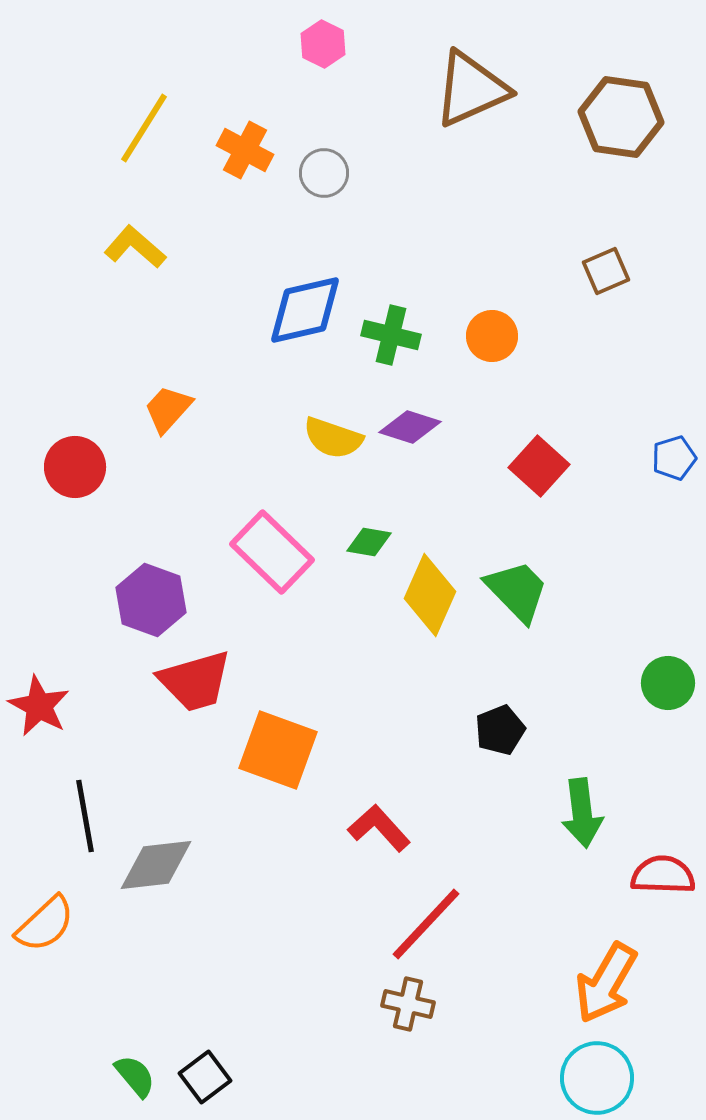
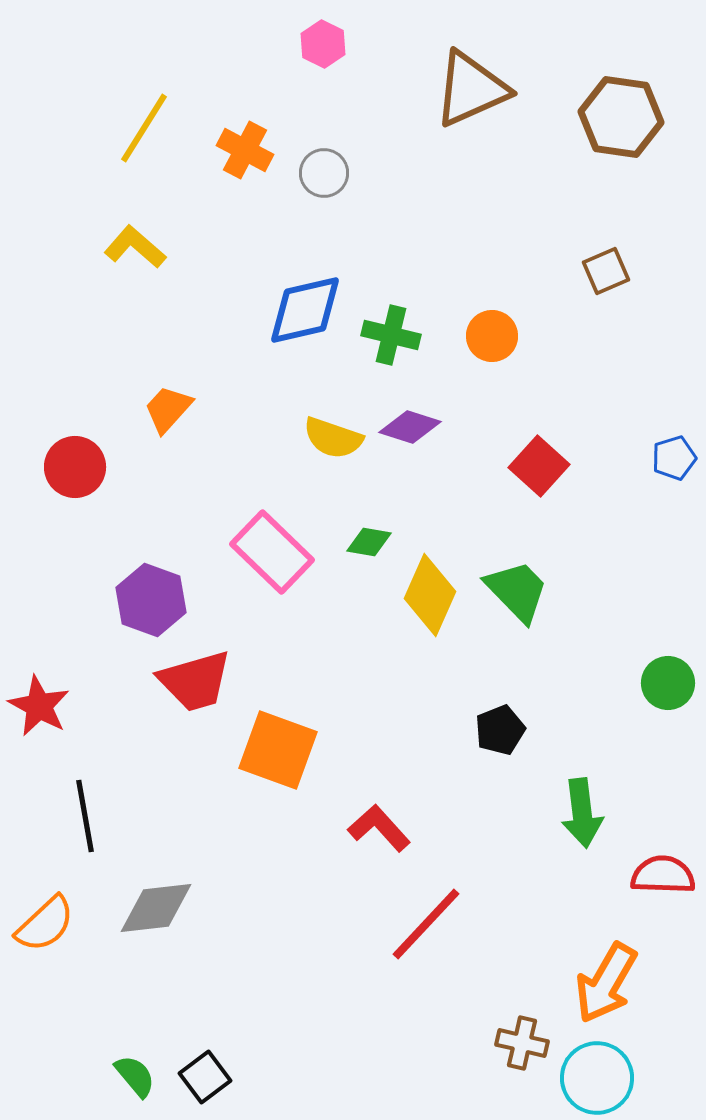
gray diamond: moved 43 px down
brown cross: moved 114 px right, 39 px down
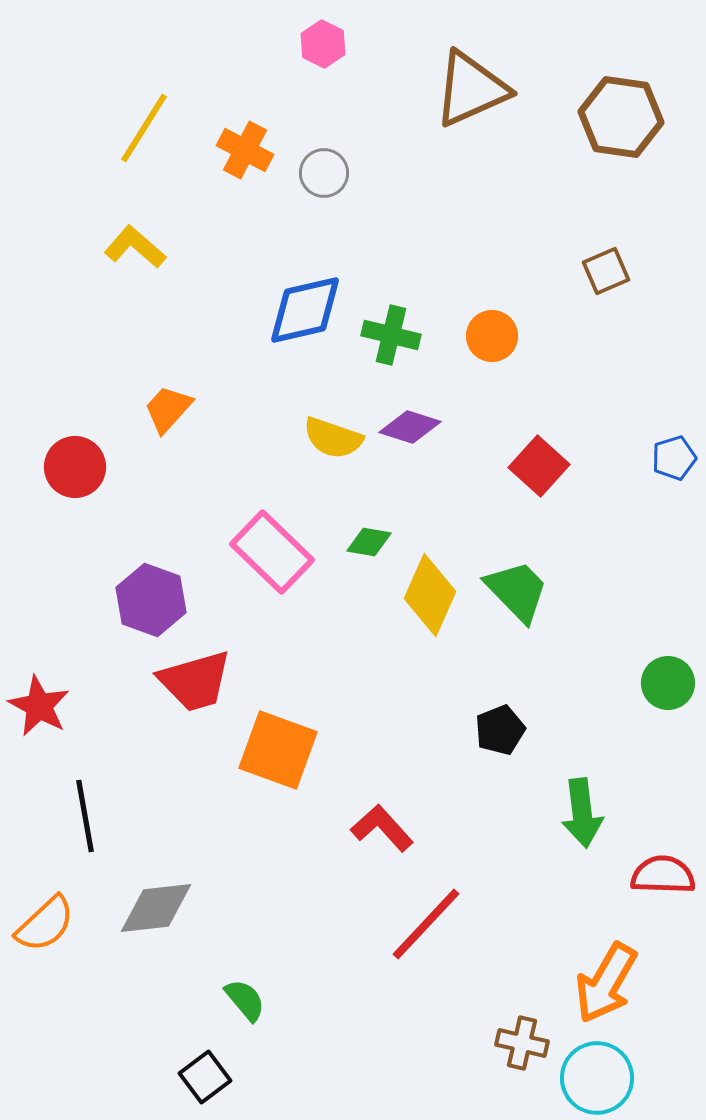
red L-shape: moved 3 px right
green semicircle: moved 110 px right, 76 px up
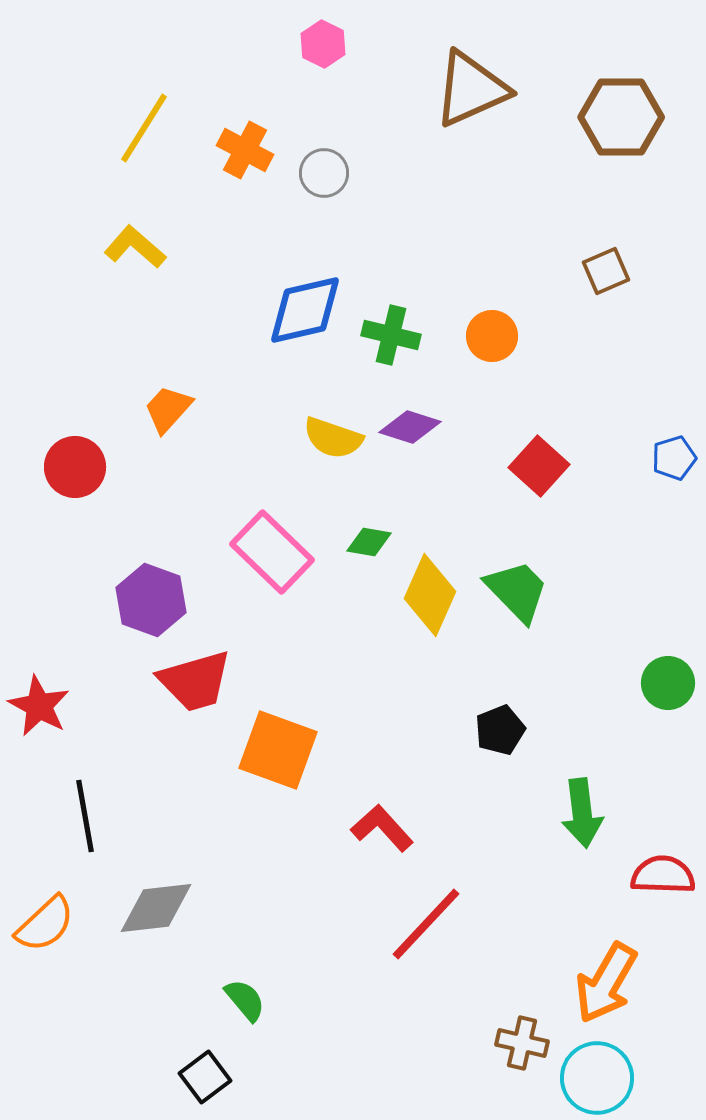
brown hexagon: rotated 8 degrees counterclockwise
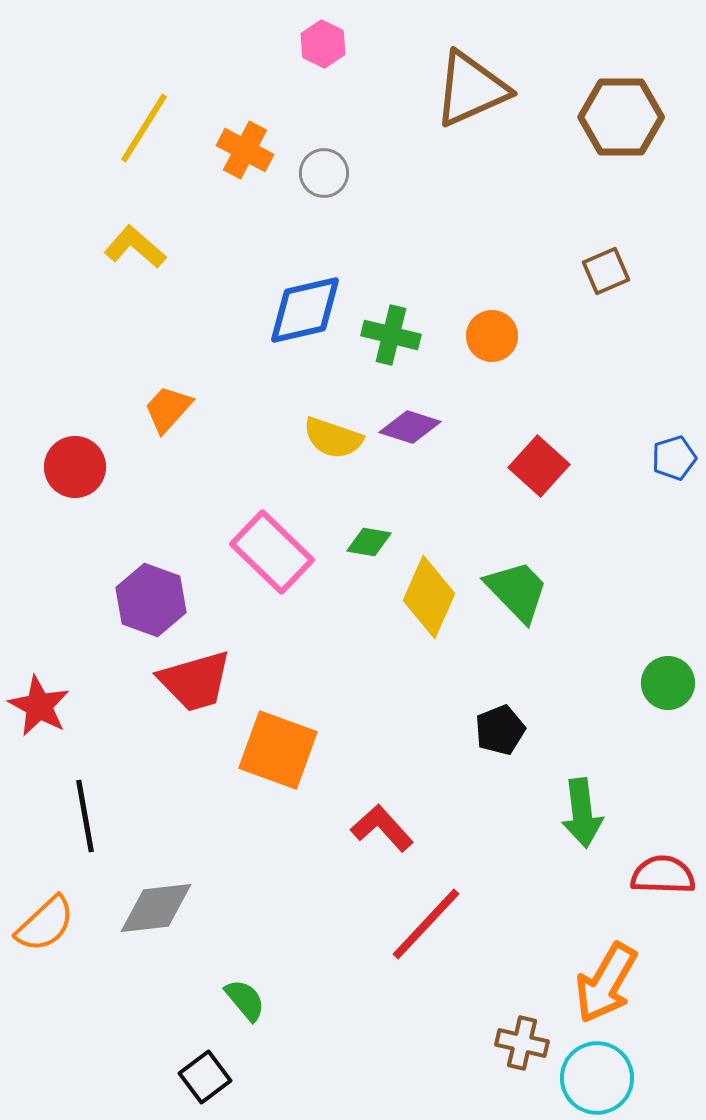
yellow diamond: moved 1 px left, 2 px down
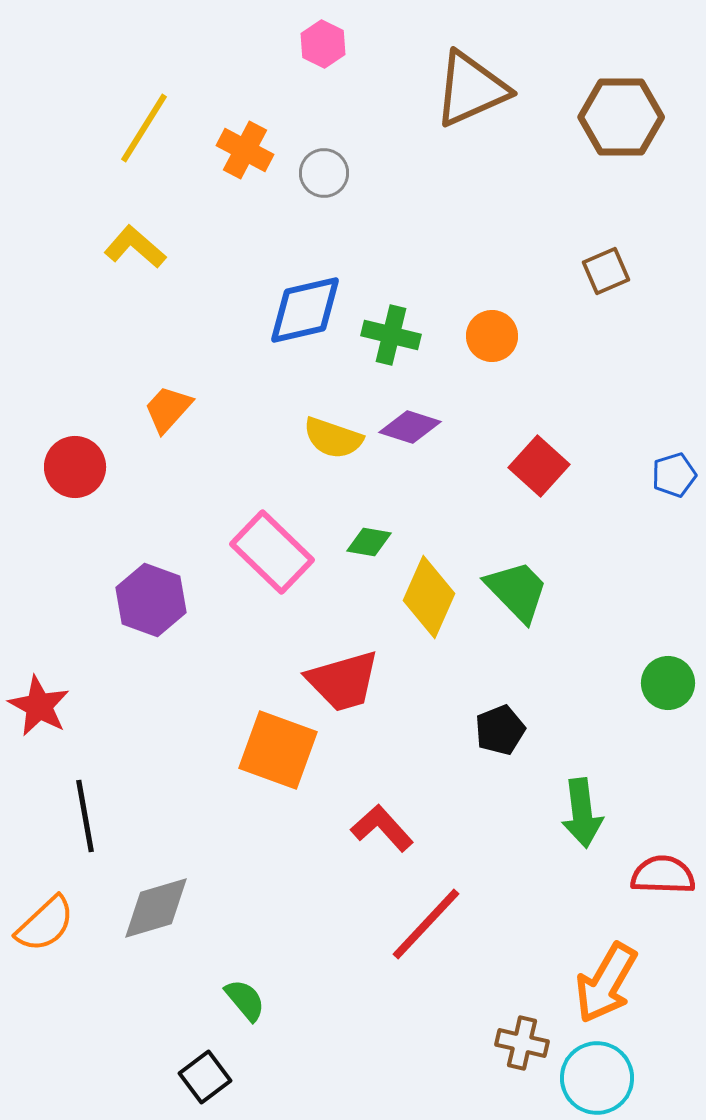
blue pentagon: moved 17 px down
red trapezoid: moved 148 px right
gray diamond: rotated 10 degrees counterclockwise
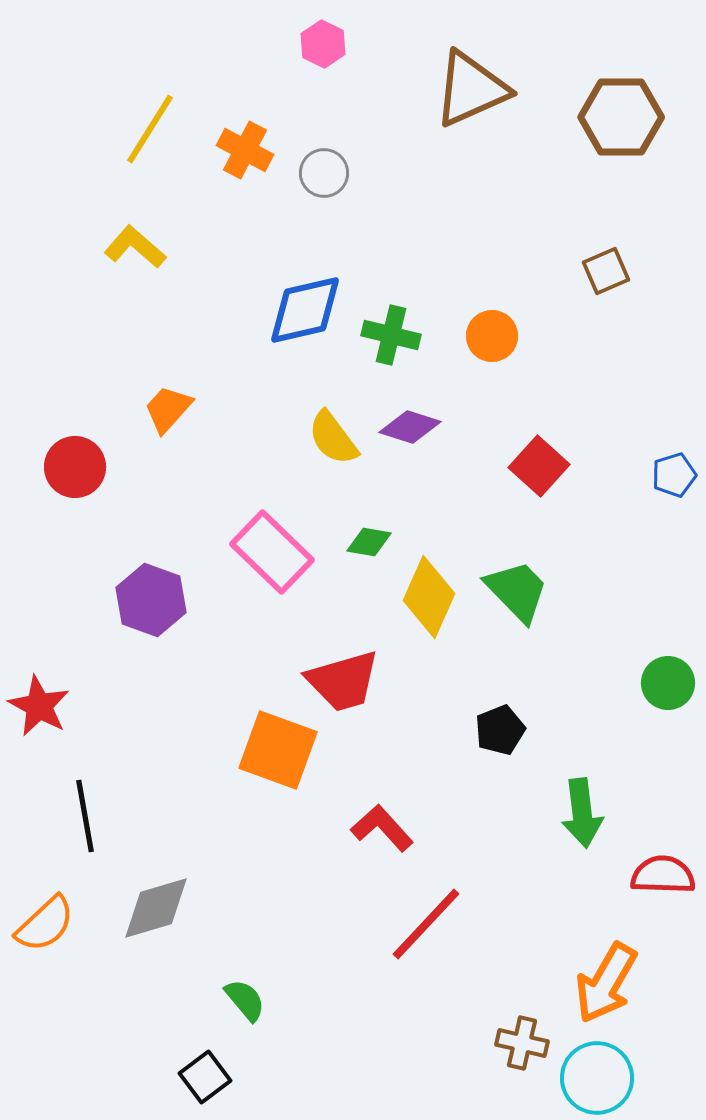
yellow line: moved 6 px right, 1 px down
yellow semicircle: rotated 34 degrees clockwise
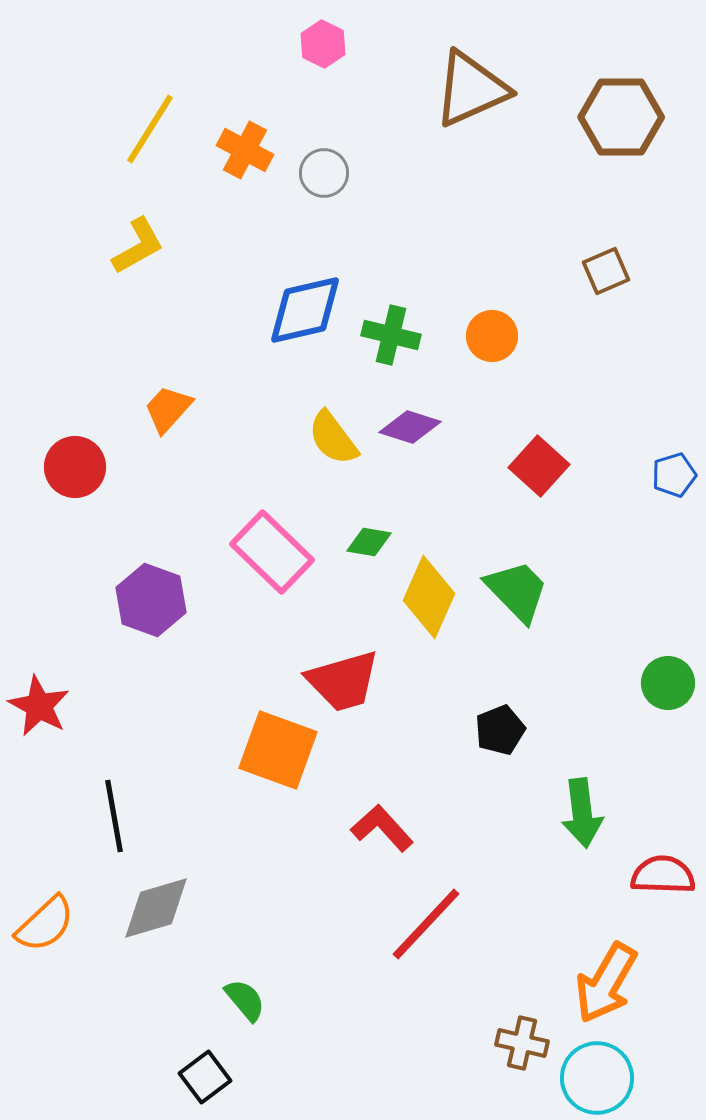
yellow L-shape: moved 3 px right, 1 px up; rotated 110 degrees clockwise
black line: moved 29 px right
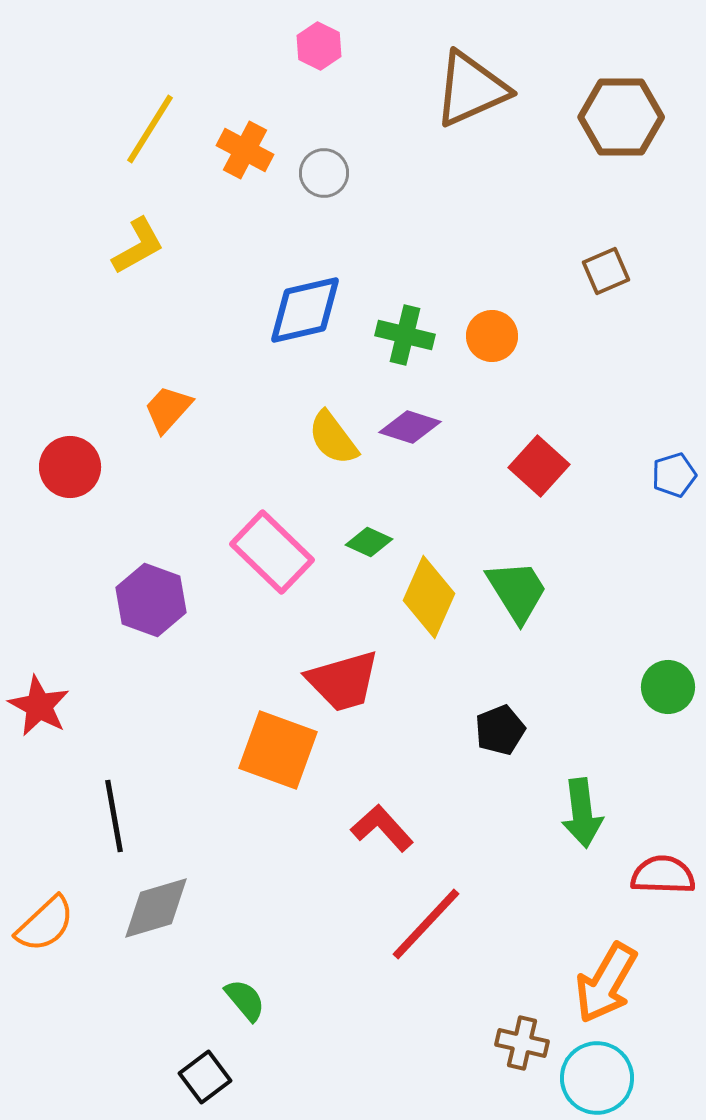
pink hexagon: moved 4 px left, 2 px down
green cross: moved 14 px right
red circle: moved 5 px left
green diamond: rotated 15 degrees clockwise
green trapezoid: rotated 12 degrees clockwise
green circle: moved 4 px down
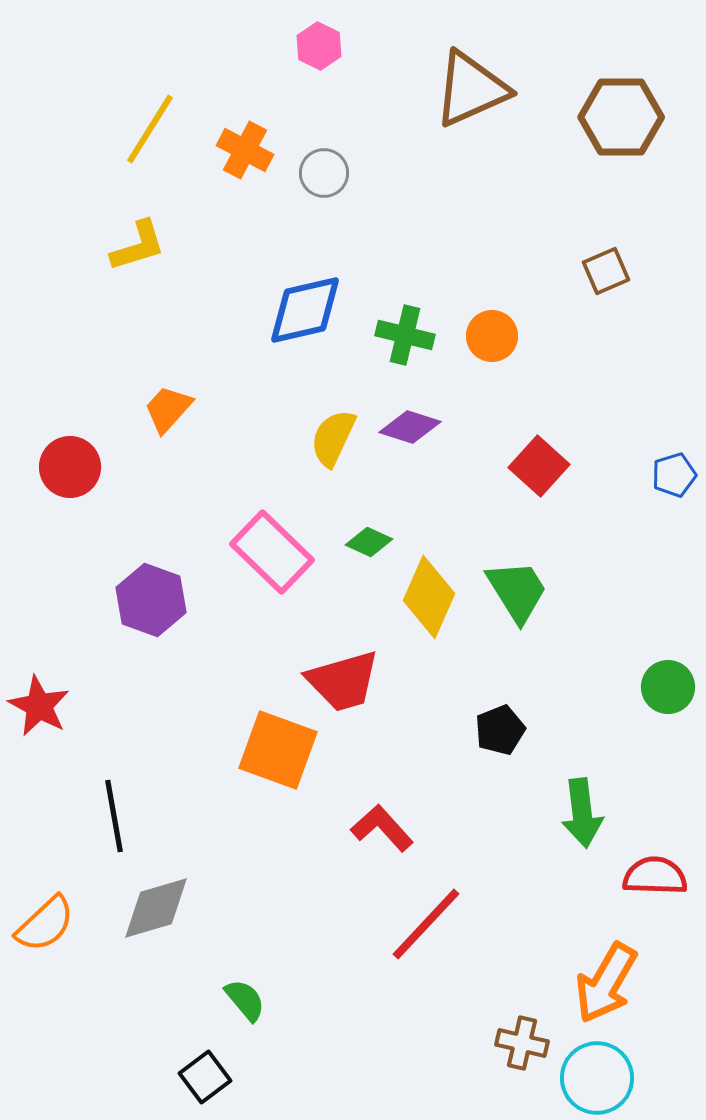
yellow L-shape: rotated 12 degrees clockwise
yellow semicircle: rotated 62 degrees clockwise
red semicircle: moved 8 px left, 1 px down
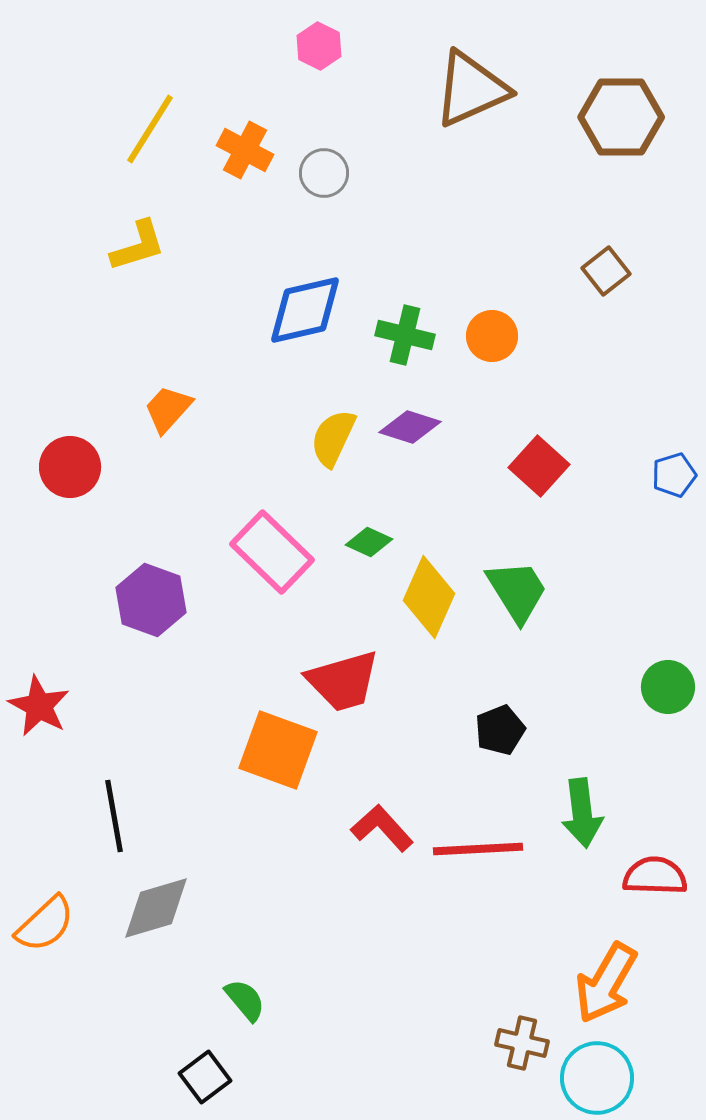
brown square: rotated 15 degrees counterclockwise
red line: moved 52 px right, 75 px up; rotated 44 degrees clockwise
